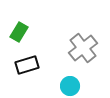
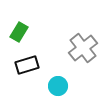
cyan circle: moved 12 px left
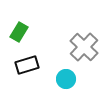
gray cross: moved 1 px right, 1 px up; rotated 8 degrees counterclockwise
cyan circle: moved 8 px right, 7 px up
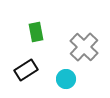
green rectangle: moved 17 px right; rotated 42 degrees counterclockwise
black rectangle: moved 1 px left, 5 px down; rotated 15 degrees counterclockwise
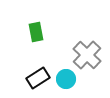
gray cross: moved 3 px right, 8 px down
black rectangle: moved 12 px right, 8 px down
